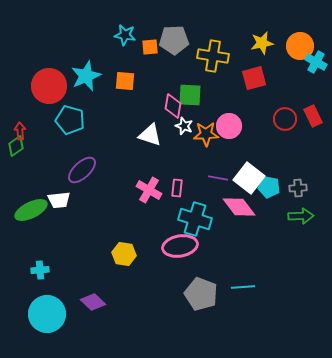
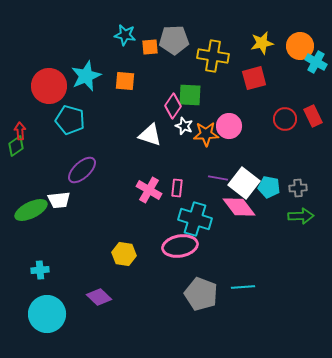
pink diamond at (173, 106): rotated 25 degrees clockwise
white square at (249, 178): moved 5 px left, 5 px down
purple diamond at (93, 302): moved 6 px right, 5 px up
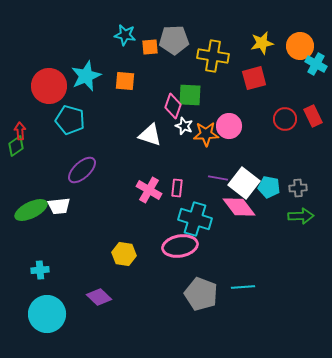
cyan cross at (316, 62): moved 2 px down
pink diamond at (173, 106): rotated 15 degrees counterclockwise
white trapezoid at (59, 200): moved 6 px down
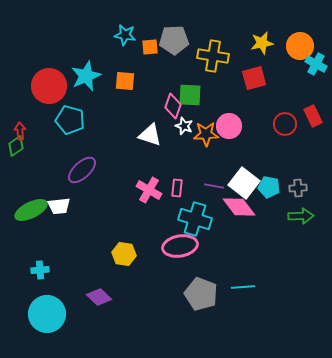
red circle at (285, 119): moved 5 px down
purple line at (218, 178): moved 4 px left, 8 px down
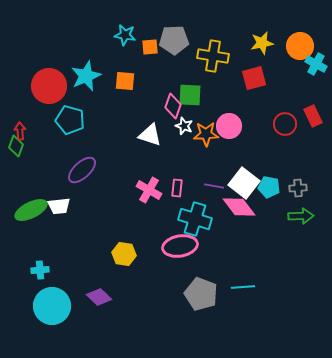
green diamond at (16, 146): rotated 35 degrees counterclockwise
cyan circle at (47, 314): moved 5 px right, 8 px up
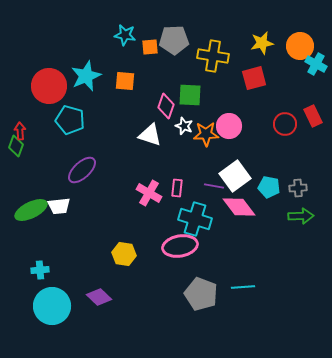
pink diamond at (173, 106): moved 7 px left
white square at (244, 183): moved 9 px left, 7 px up; rotated 16 degrees clockwise
pink cross at (149, 190): moved 3 px down
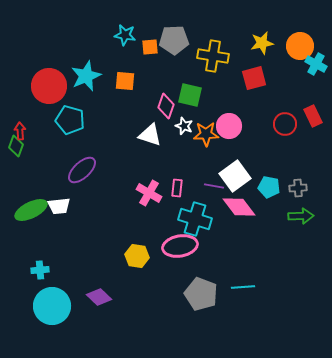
green square at (190, 95): rotated 10 degrees clockwise
yellow hexagon at (124, 254): moved 13 px right, 2 px down
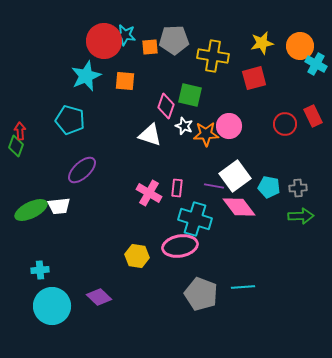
red circle at (49, 86): moved 55 px right, 45 px up
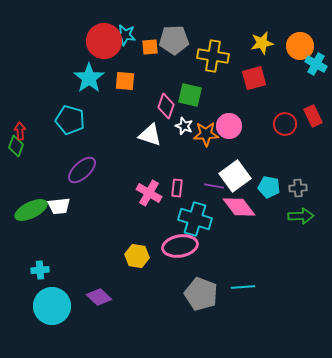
cyan star at (86, 76): moved 3 px right, 2 px down; rotated 12 degrees counterclockwise
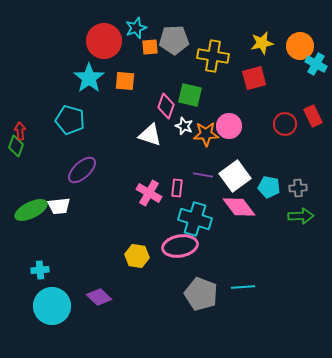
cyan star at (125, 35): moved 11 px right, 7 px up; rotated 30 degrees counterclockwise
purple line at (214, 186): moved 11 px left, 11 px up
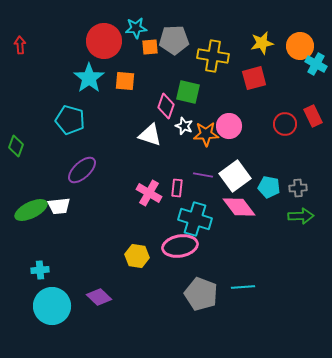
cyan star at (136, 28): rotated 15 degrees clockwise
green square at (190, 95): moved 2 px left, 3 px up
red arrow at (20, 131): moved 86 px up
